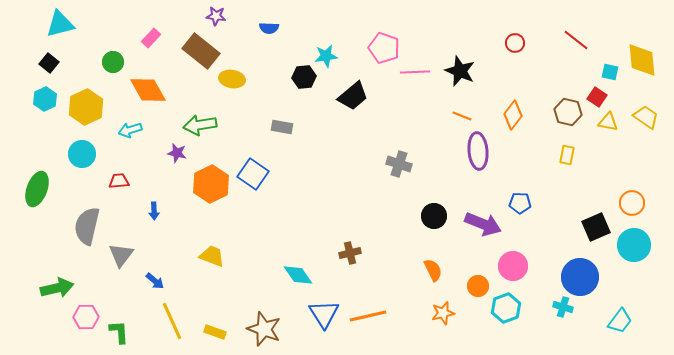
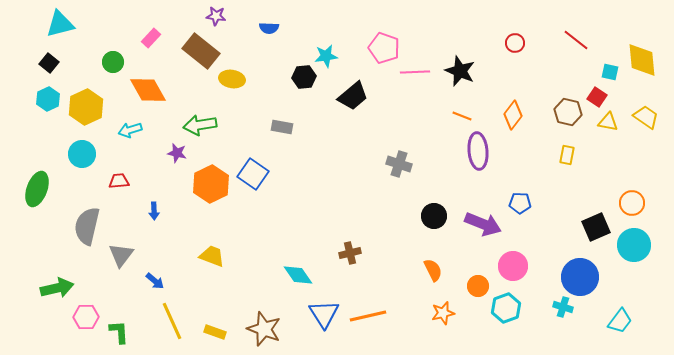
cyan hexagon at (45, 99): moved 3 px right
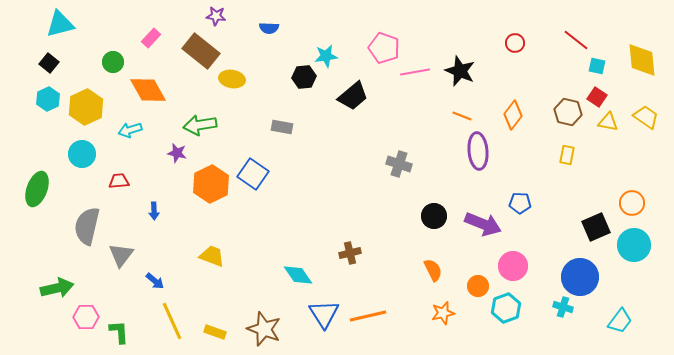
pink line at (415, 72): rotated 8 degrees counterclockwise
cyan square at (610, 72): moved 13 px left, 6 px up
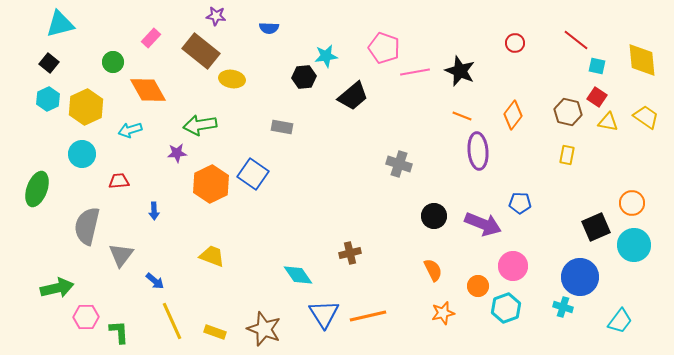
purple star at (177, 153): rotated 18 degrees counterclockwise
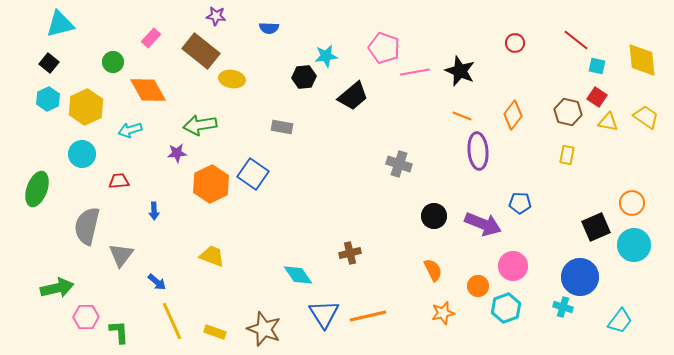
blue arrow at (155, 281): moved 2 px right, 1 px down
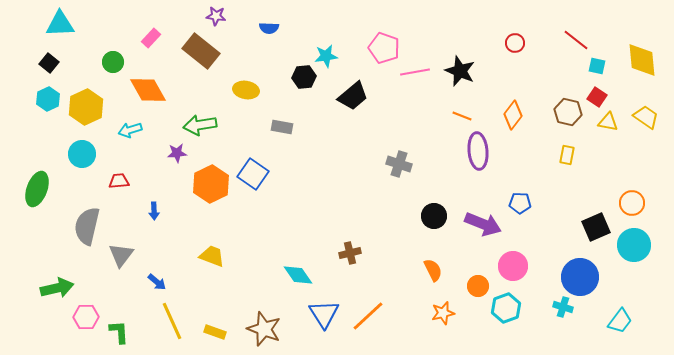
cyan triangle at (60, 24): rotated 12 degrees clockwise
yellow ellipse at (232, 79): moved 14 px right, 11 px down
orange line at (368, 316): rotated 30 degrees counterclockwise
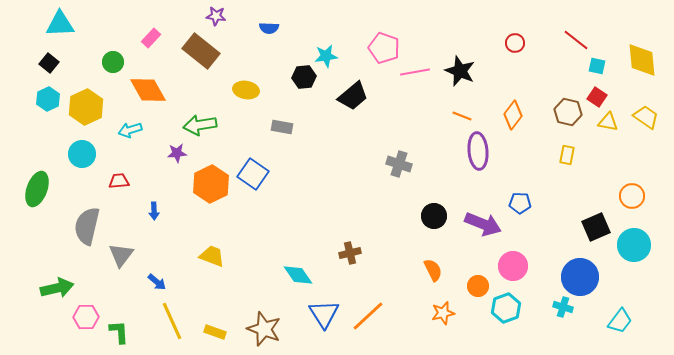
orange circle at (632, 203): moved 7 px up
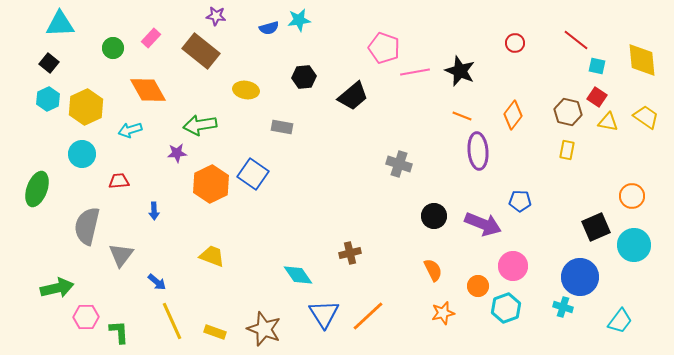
blue semicircle at (269, 28): rotated 18 degrees counterclockwise
cyan star at (326, 56): moved 27 px left, 36 px up
green circle at (113, 62): moved 14 px up
yellow rectangle at (567, 155): moved 5 px up
blue pentagon at (520, 203): moved 2 px up
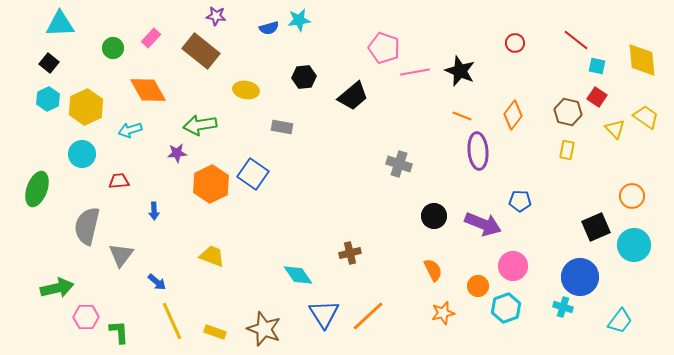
yellow triangle at (608, 122): moved 7 px right, 7 px down; rotated 35 degrees clockwise
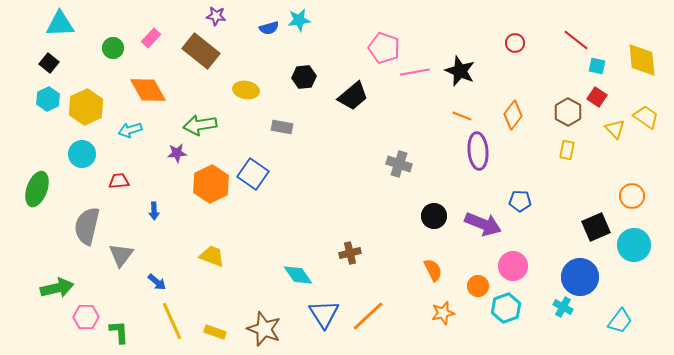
brown hexagon at (568, 112): rotated 16 degrees clockwise
cyan cross at (563, 307): rotated 12 degrees clockwise
